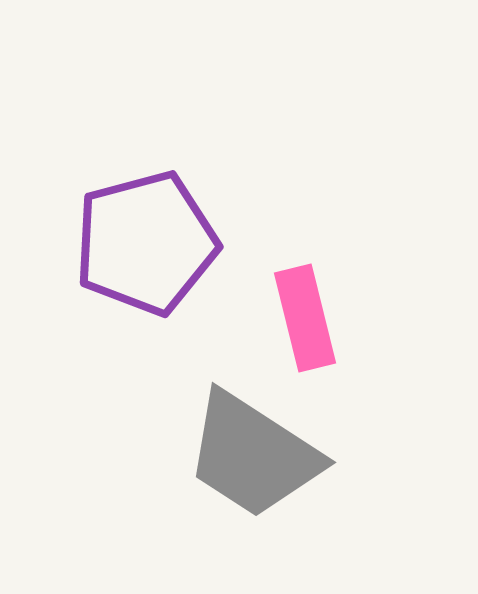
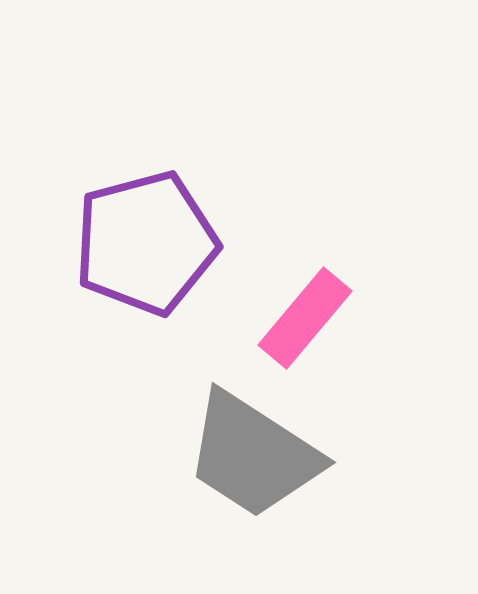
pink rectangle: rotated 54 degrees clockwise
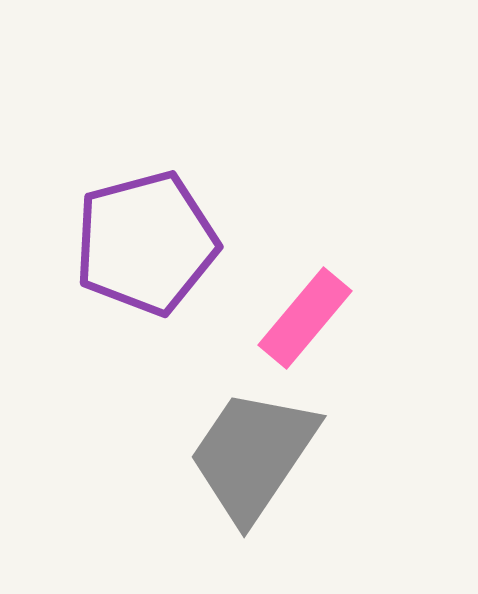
gray trapezoid: rotated 91 degrees clockwise
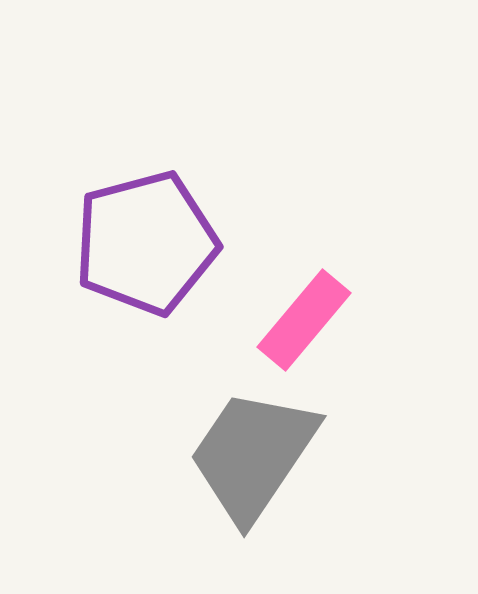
pink rectangle: moved 1 px left, 2 px down
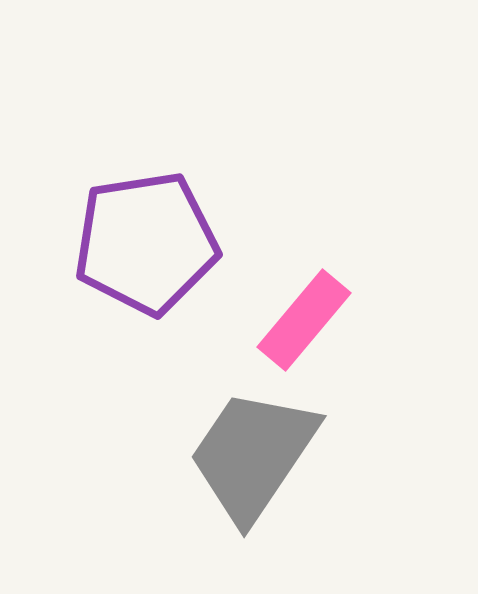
purple pentagon: rotated 6 degrees clockwise
